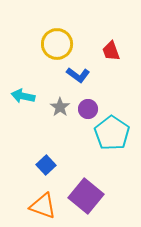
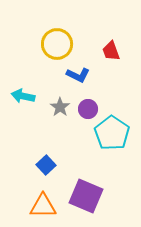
blue L-shape: rotated 10 degrees counterclockwise
purple square: rotated 16 degrees counterclockwise
orange triangle: rotated 20 degrees counterclockwise
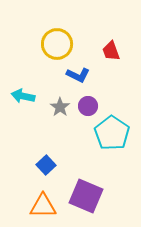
purple circle: moved 3 px up
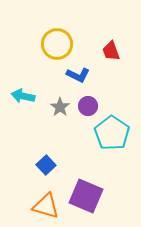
orange triangle: moved 3 px right; rotated 16 degrees clockwise
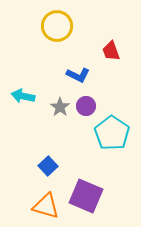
yellow circle: moved 18 px up
purple circle: moved 2 px left
blue square: moved 2 px right, 1 px down
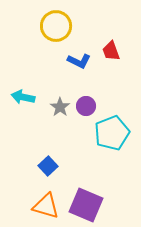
yellow circle: moved 1 px left
blue L-shape: moved 1 px right, 14 px up
cyan arrow: moved 1 px down
cyan pentagon: rotated 16 degrees clockwise
purple square: moved 9 px down
